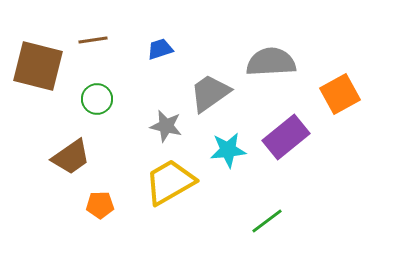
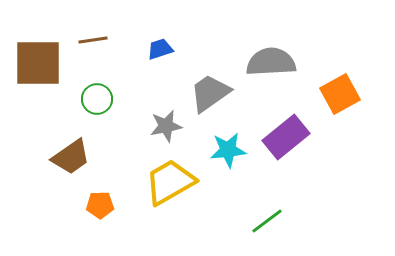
brown square: moved 3 px up; rotated 14 degrees counterclockwise
gray star: rotated 24 degrees counterclockwise
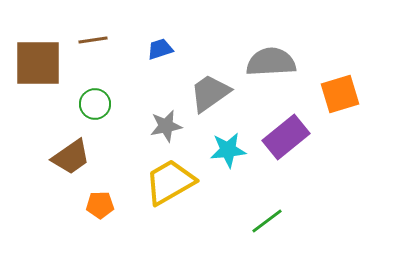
orange square: rotated 12 degrees clockwise
green circle: moved 2 px left, 5 px down
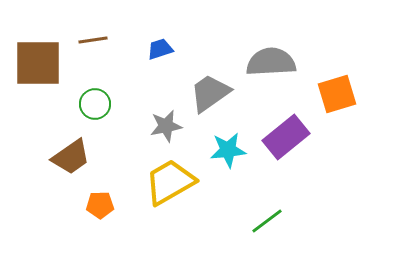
orange square: moved 3 px left
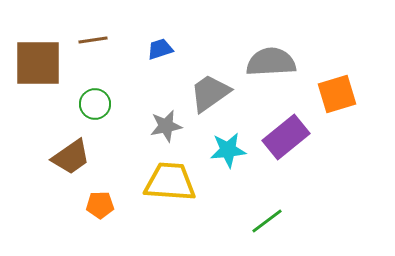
yellow trapezoid: rotated 34 degrees clockwise
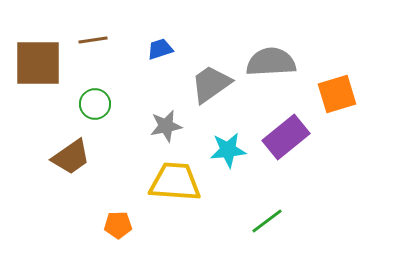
gray trapezoid: moved 1 px right, 9 px up
yellow trapezoid: moved 5 px right
orange pentagon: moved 18 px right, 20 px down
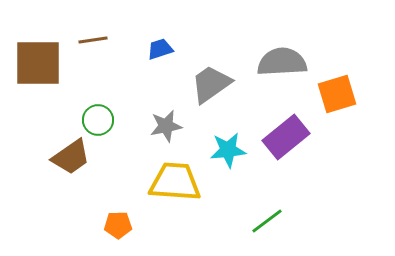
gray semicircle: moved 11 px right
green circle: moved 3 px right, 16 px down
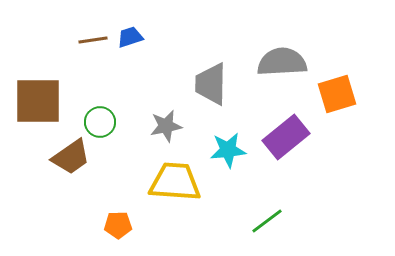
blue trapezoid: moved 30 px left, 12 px up
brown square: moved 38 px down
gray trapezoid: rotated 54 degrees counterclockwise
green circle: moved 2 px right, 2 px down
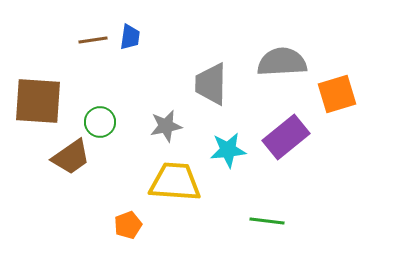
blue trapezoid: rotated 116 degrees clockwise
brown square: rotated 4 degrees clockwise
green line: rotated 44 degrees clockwise
orange pentagon: moved 10 px right; rotated 20 degrees counterclockwise
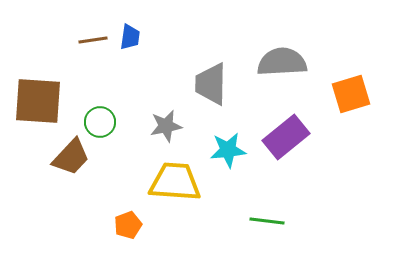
orange square: moved 14 px right
brown trapezoid: rotated 12 degrees counterclockwise
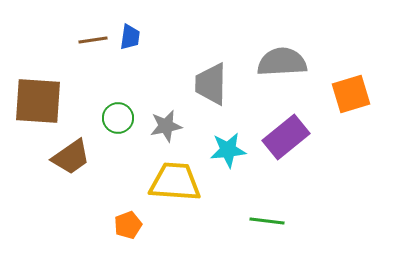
green circle: moved 18 px right, 4 px up
brown trapezoid: rotated 12 degrees clockwise
